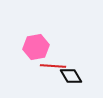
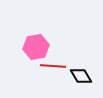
black diamond: moved 10 px right
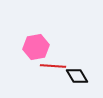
black diamond: moved 4 px left
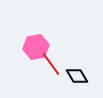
red line: moved 2 px left, 2 px up; rotated 50 degrees clockwise
